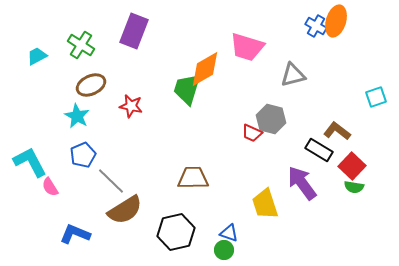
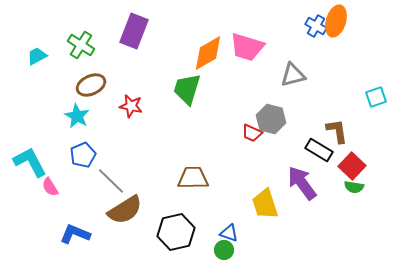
orange diamond: moved 3 px right, 16 px up
brown L-shape: rotated 44 degrees clockwise
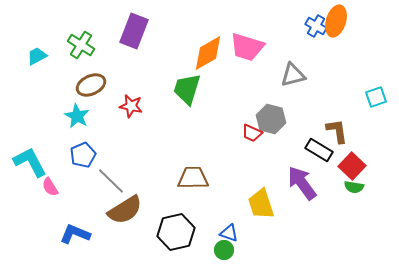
yellow trapezoid: moved 4 px left
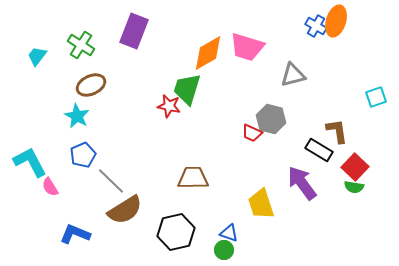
cyan trapezoid: rotated 25 degrees counterclockwise
red star: moved 38 px right
red square: moved 3 px right, 1 px down
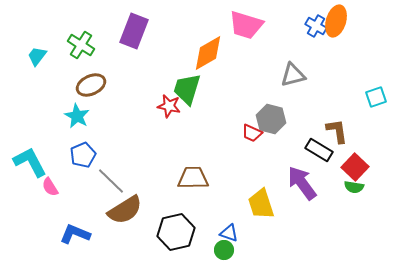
pink trapezoid: moved 1 px left, 22 px up
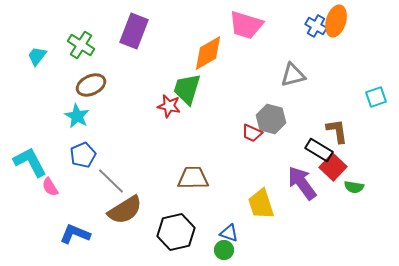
red square: moved 22 px left
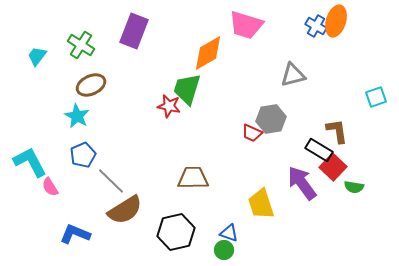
gray hexagon: rotated 24 degrees counterclockwise
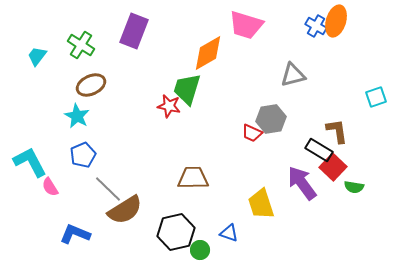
gray line: moved 3 px left, 8 px down
green circle: moved 24 px left
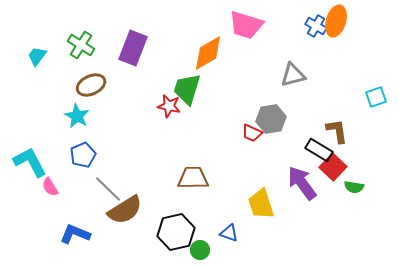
purple rectangle: moved 1 px left, 17 px down
